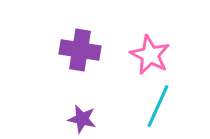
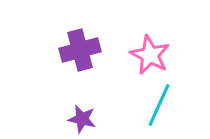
purple cross: rotated 24 degrees counterclockwise
cyan line: moved 1 px right, 1 px up
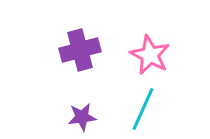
cyan line: moved 16 px left, 4 px down
purple star: moved 2 px up; rotated 20 degrees counterclockwise
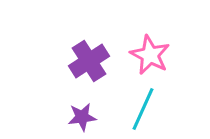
purple cross: moved 9 px right, 11 px down; rotated 18 degrees counterclockwise
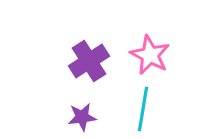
cyan line: rotated 15 degrees counterclockwise
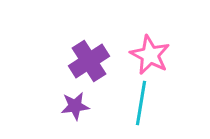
cyan line: moved 2 px left, 6 px up
purple star: moved 7 px left, 11 px up
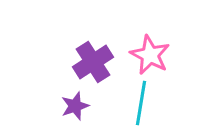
purple cross: moved 4 px right, 1 px down
purple star: rotated 12 degrees counterclockwise
